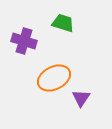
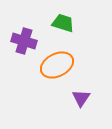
orange ellipse: moved 3 px right, 13 px up
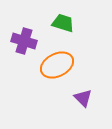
purple triangle: moved 2 px right; rotated 18 degrees counterclockwise
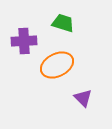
purple cross: rotated 20 degrees counterclockwise
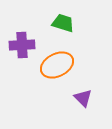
purple cross: moved 2 px left, 4 px down
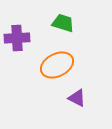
purple cross: moved 5 px left, 7 px up
purple triangle: moved 6 px left; rotated 18 degrees counterclockwise
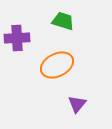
green trapezoid: moved 2 px up
purple triangle: moved 6 px down; rotated 42 degrees clockwise
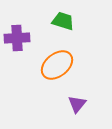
orange ellipse: rotated 12 degrees counterclockwise
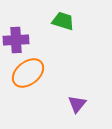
purple cross: moved 1 px left, 2 px down
orange ellipse: moved 29 px left, 8 px down
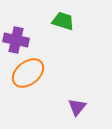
purple cross: rotated 15 degrees clockwise
purple triangle: moved 3 px down
